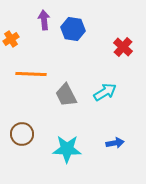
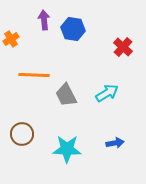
orange line: moved 3 px right, 1 px down
cyan arrow: moved 2 px right, 1 px down
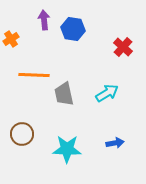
gray trapezoid: moved 2 px left, 1 px up; rotated 15 degrees clockwise
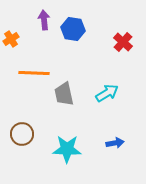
red cross: moved 5 px up
orange line: moved 2 px up
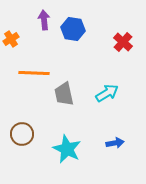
cyan star: rotated 24 degrees clockwise
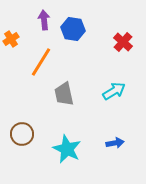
orange line: moved 7 px right, 11 px up; rotated 60 degrees counterclockwise
cyan arrow: moved 7 px right, 2 px up
